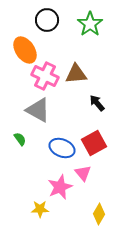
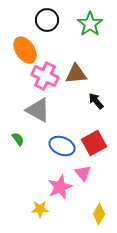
black arrow: moved 1 px left, 2 px up
green semicircle: moved 2 px left
blue ellipse: moved 2 px up
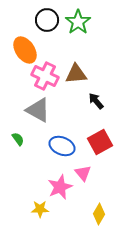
green star: moved 12 px left, 2 px up
red square: moved 6 px right, 1 px up
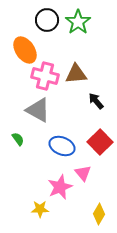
pink cross: rotated 12 degrees counterclockwise
red square: rotated 15 degrees counterclockwise
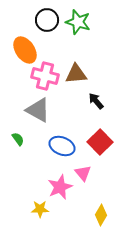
green star: rotated 20 degrees counterclockwise
yellow diamond: moved 2 px right, 1 px down
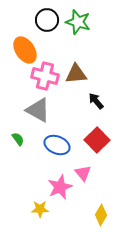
red square: moved 3 px left, 2 px up
blue ellipse: moved 5 px left, 1 px up
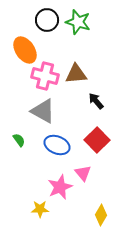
gray triangle: moved 5 px right, 1 px down
green semicircle: moved 1 px right, 1 px down
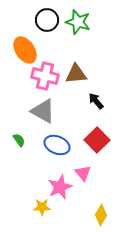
yellow star: moved 2 px right, 2 px up
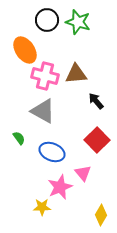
green semicircle: moved 2 px up
blue ellipse: moved 5 px left, 7 px down
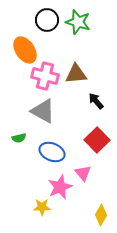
green semicircle: rotated 112 degrees clockwise
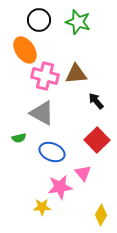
black circle: moved 8 px left
gray triangle: moved 1 px left, 2 px down
pink star: rotated 15 degrees clockwise
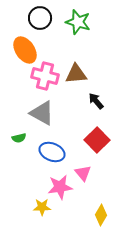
black circle: moved 1 px right, 2 px up
